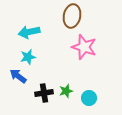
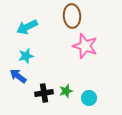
brown ellipse: rotated 15 degrees counterclockwise
cyan arrow: moved 2 px left, 5 px up; rotated 15 degrees counterclockwise
pink star: moved 1 px right, 1 px up
cyan star: moved 2 px left, 1 px up
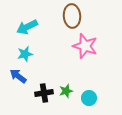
cyan star: moved 1 px left, 2 px up
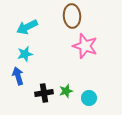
blue arrow: rotated 36 degrees clockwise
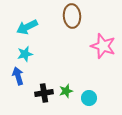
pink star: moved 18 px right
